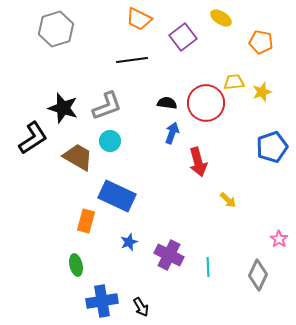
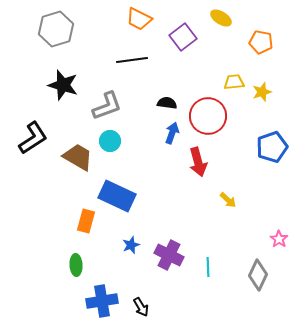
red circle: moved 2 px right, 13 px down
black star: moved 23 px up
blue star: moved 2 px right, 3 px down
green ellipse: rotated 10 degrees clockwise
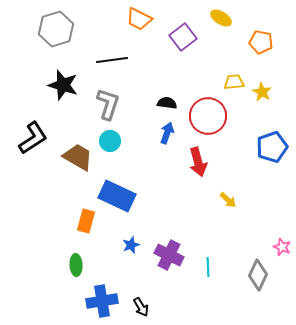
black line: moved 20 px left
yellow star: rotated 24 degrees counterclockwise
gray L-shape: moved 1 px right, 2 px up; rotated 52 degrees counterclockwise
blue arrow: moved 5 px left
pink star: moved 3 px right, 8 px down; rotated 12 degrees counterclockwise
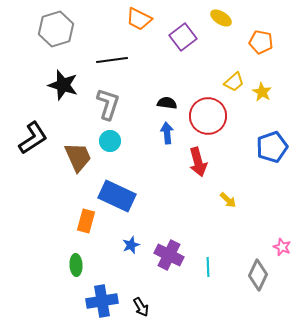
yellow trapezoid: rotated 145 degrees clockwise
blue arrow: rotated 25 degrees counterclockwise
brown trapezoid: rotated 36 degrees clockwise
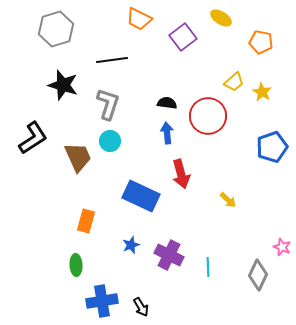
red arrow: moved 17 px left, 12 px down
blue rectangle: moved 24 px right
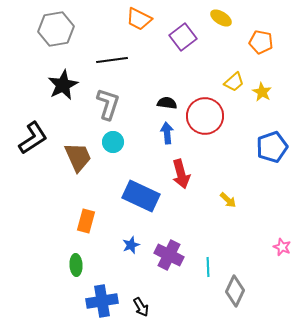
gray hexagon: rotated 8 degrees clockwise
black star: rotated 28 degrees clockwise
red circle: moved 3 px left
cyan circle: moved 3 px right, 1 px down
gray diamond: moved 23 px left, 16 px down
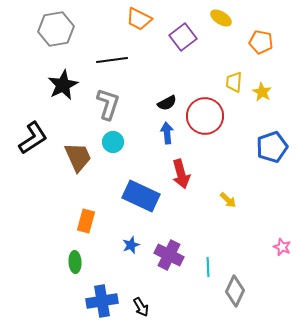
yellow trapezoid: rotated 135 degrees clockwise
black semicircle: rotated 144 degrees clockwise
green ellipse: moved 1 px left, 3 px up
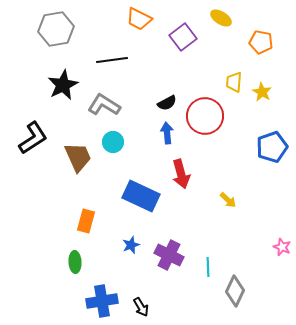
gray L-shape: moved 4 px left, 1 px down; rotated 76 degrees counterclockwise
